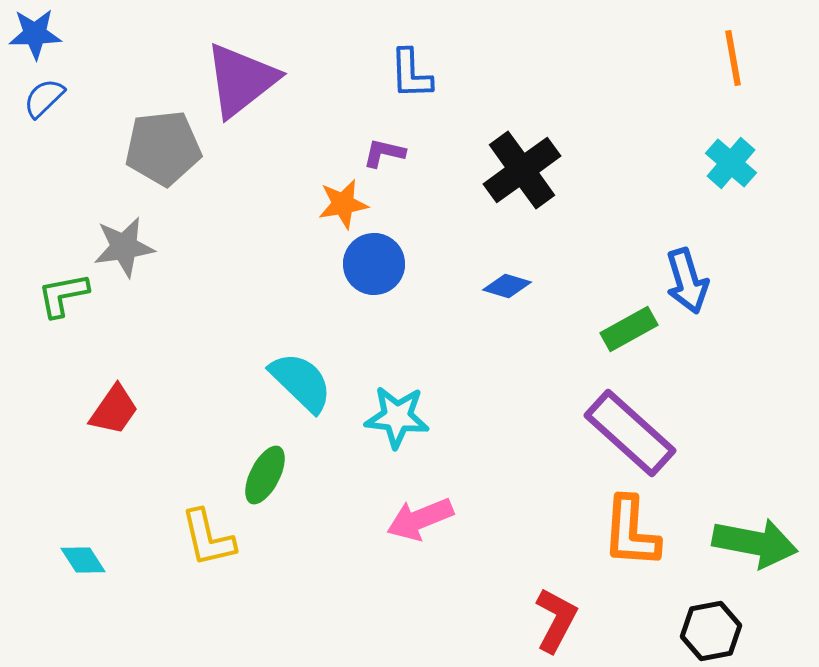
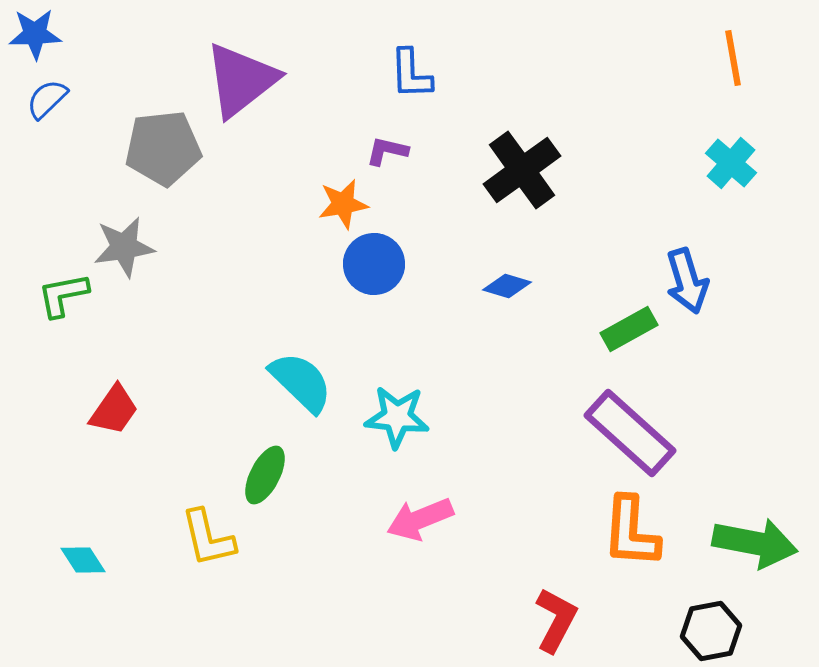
blue semicircle: moved 3 px right, 1 px down
purple L-shape: moved 3 px right, 2 px up
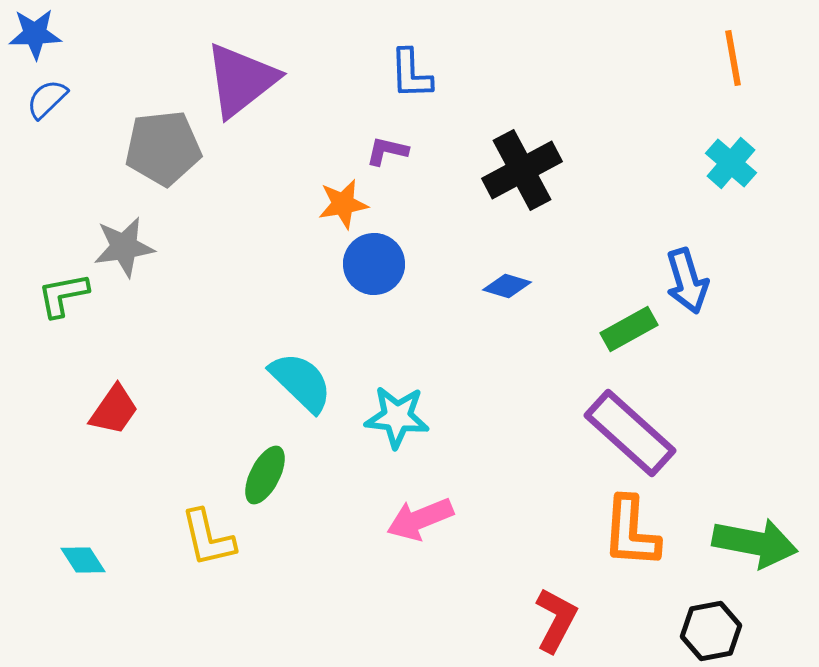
black cross: rotated 8 degrees clockwise
